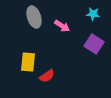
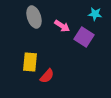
cyan star: moved 2 px right
purple square: moved 10 px left, 7 px up
yellow rectangle: moved 2 px right
red semicircle: rotated 14 degrees counterclockwise
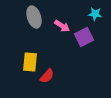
purple square: rotated 30 degrees clockwise
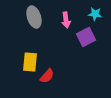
pink arrow: moved 4 px right, 6 px up; rotated 49 degrees clockwise
purple square: moved 2 px right
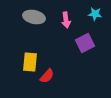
gray ellipse: rotated 60 degrees counterclockwise
purple square: moved 1 px left, 6 px down
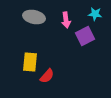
purple square: moved 7 px up
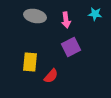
gray ellipse: moved 1 px right, 1 px up
purple square: moved 14 px left, 11 px down
red semicircle: moved 4 px right
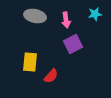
cyan star: rotated 16 degrees counterclockwise
purple square: moved 2 px right, 3 px up
